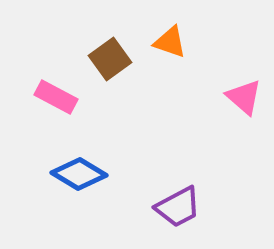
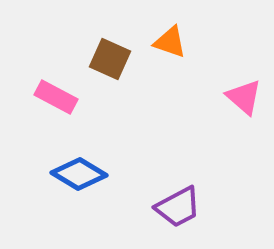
brown square: rotated 30 degrees counterclockwise
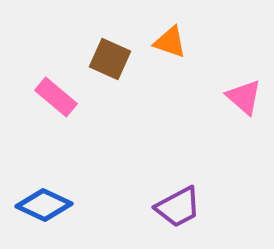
pink rectangle: rotated 12 degrees clockwise
blue diamond: moved 35 px left, 31 px down; rotated 6 degrees counterclockwise
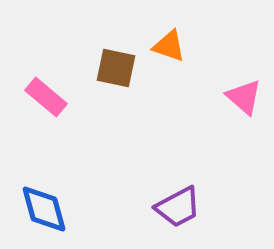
orange triangle: moved 1 px left, 4 px down
brown square: moved 6 px right, 9 px down; rotated 12 degrees counterclockwise
pink rectangle: moved 10 px left
blue diamond: moved 4 px down; rotated 50 degrees clockwise
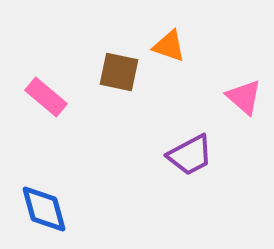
brown square: moved 3 px right, 4 px down
purple trapezoid: moved 12 px right, 52 px up
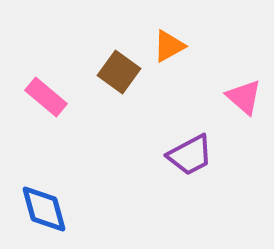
orange triangle: rotated 48 degrees counterclockwise
brown square: rotated 24 degrees clockwise
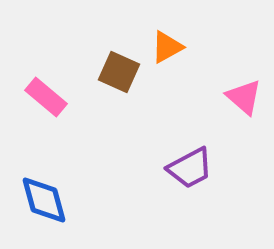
orange triangle: moved 2 px left, 1 px down
brown square: rotated 12 degrees counterclockwise
purple trapezoid: moved 13 px down
blue diamond: moved 9 px up
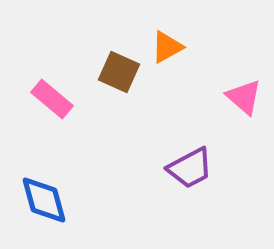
pink rectangle: moved 6 px right, 2 px down
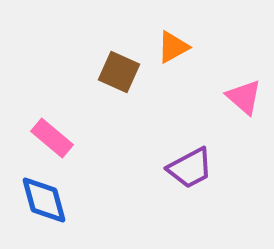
orange triangle: moved 6 px right
pink rectangle: moved 39 px down
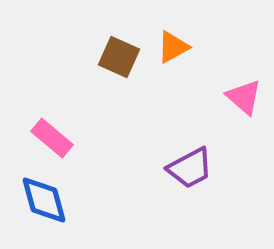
brown square: moved 15 px up
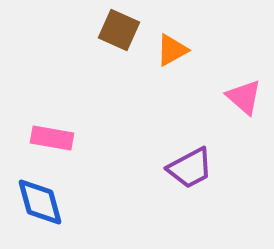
orange triangle: moved 1 px left, 3 px down
brown square: moved 27 px up
pink rectangle: rotated 30 degrees counterclockwise
blue diamond: moved 4 px left, 2 px down
